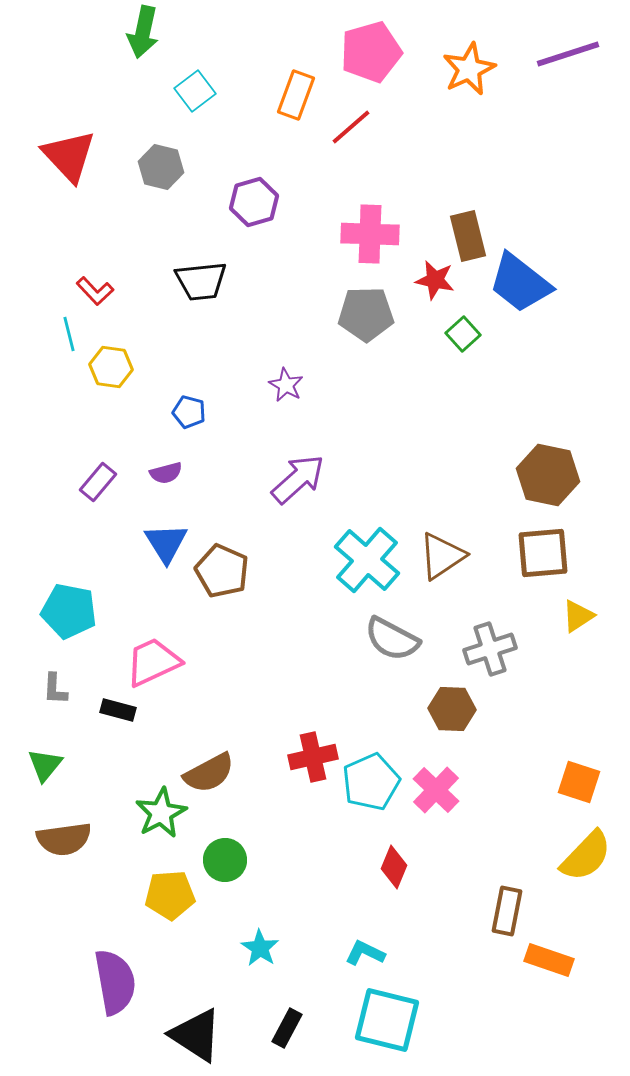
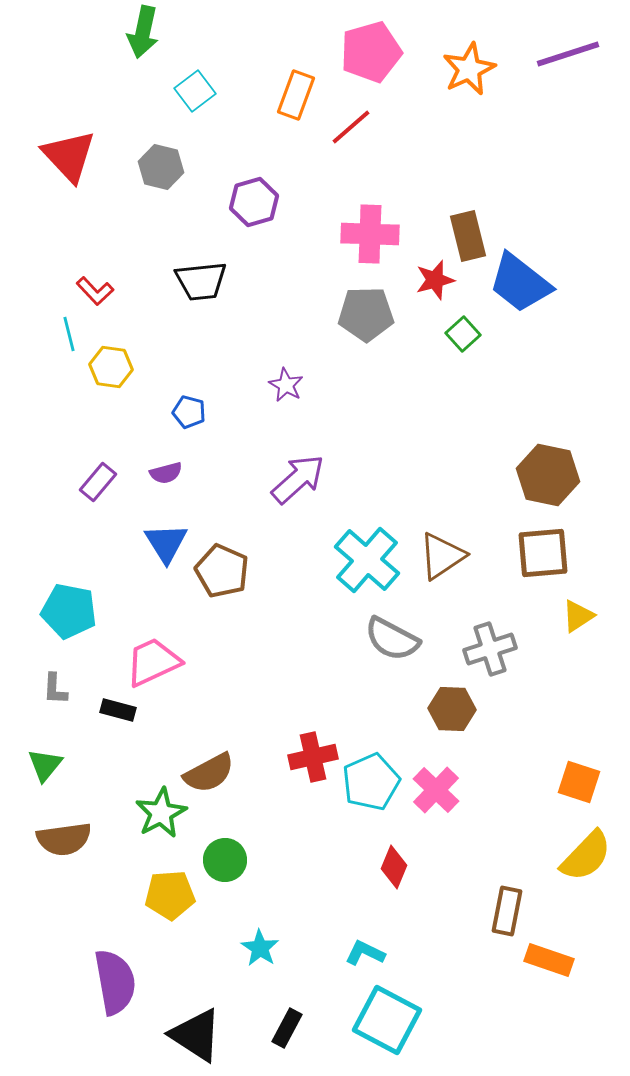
red star at (435, 280): rotated 27 degrees counterclockwise
cyan square at (387, 1020): rotated 14 degrees clockwise
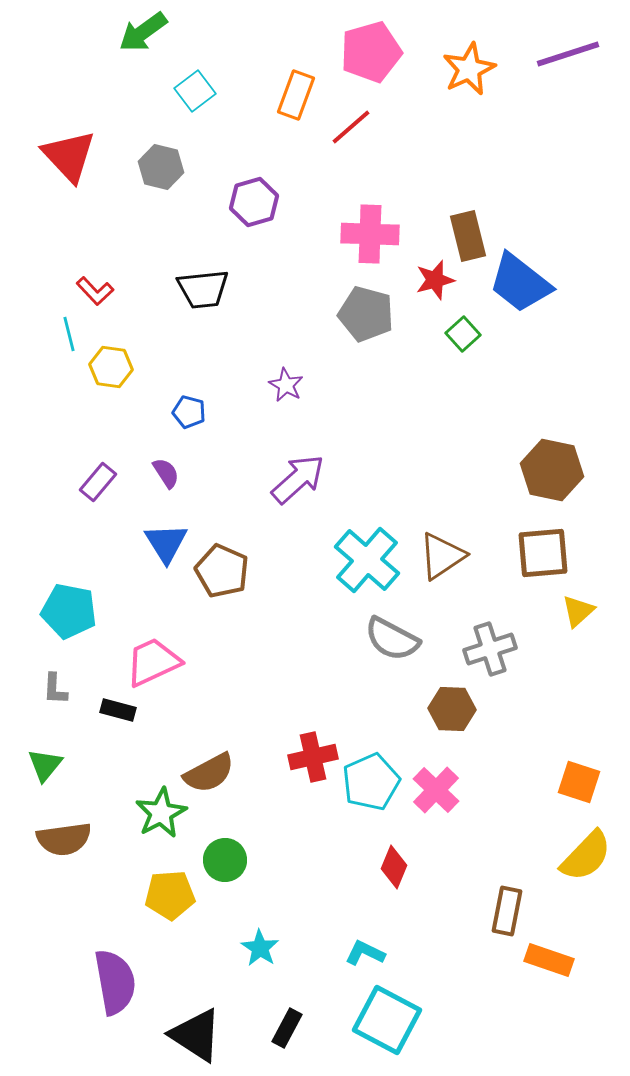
green arrow at (143, 32): rotated 42 degrees clockwise
black trapezoid at (201, 281): moved 2 px right, 8 px down
gray pentagon at (366, 314): rotated 16 degrees clockwise
purple semicircle at (166, 473): rotated 108 degrees counterclockwise
brown hexagon at (548, 475): moved 4 px right, 5 px up
yellow triangle at (578, 616): moved 5 px up; rotated 9 degrees counterclockwise
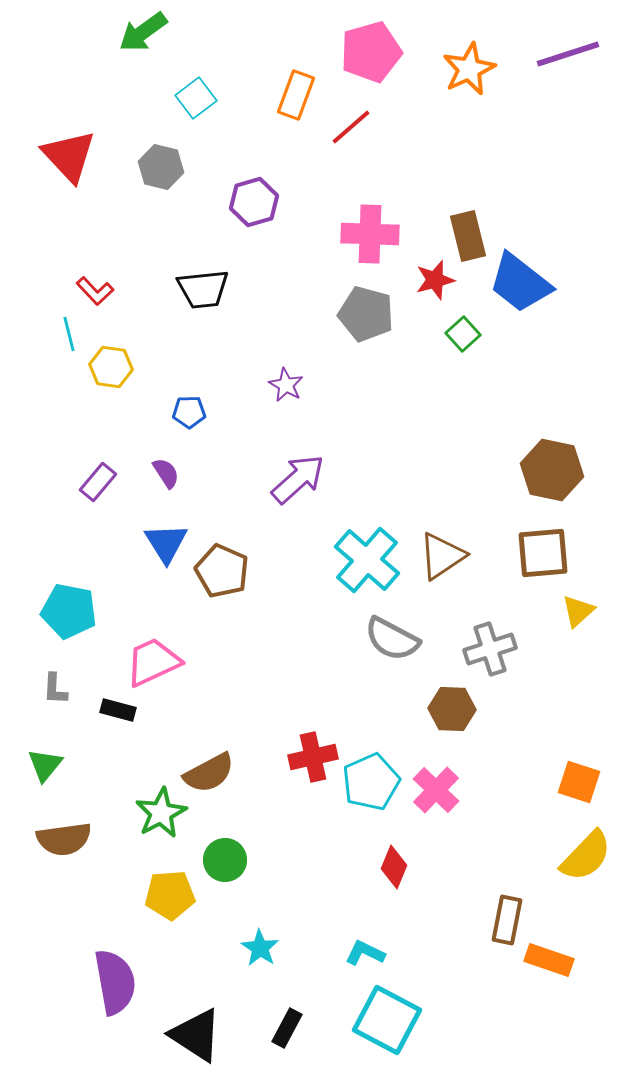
cyan square at (195, 91): moved 1 px right, 7 px down
blue pentagon at (189, 412): rotated 16 degrees counterclockwise
brown rectangle at (507, 911): moved 9 px down
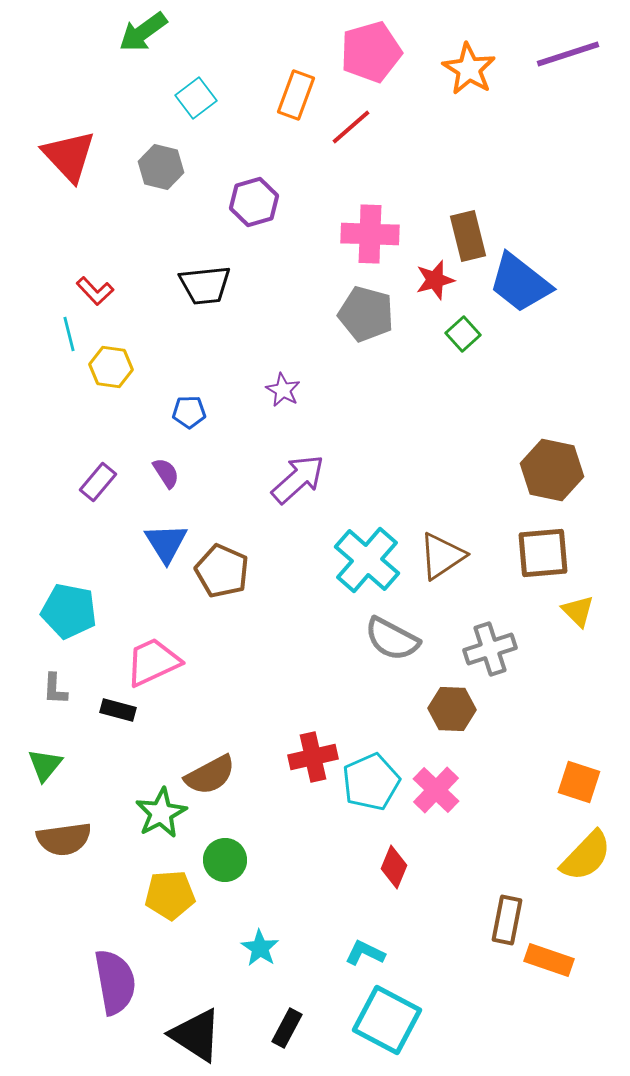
orange star at (469, 69): rotated 16 degrees counterclockwise
black trapezoid at (203, 289): moved 2 px right, 4 px up
purple star at (286, 385): moved 3 px left, 5 px down
yellow triangle at (578, 611): rotated 33 degrees counterclockwise
brown semicircle at (209, 773): moved 1 px right, 2 px down
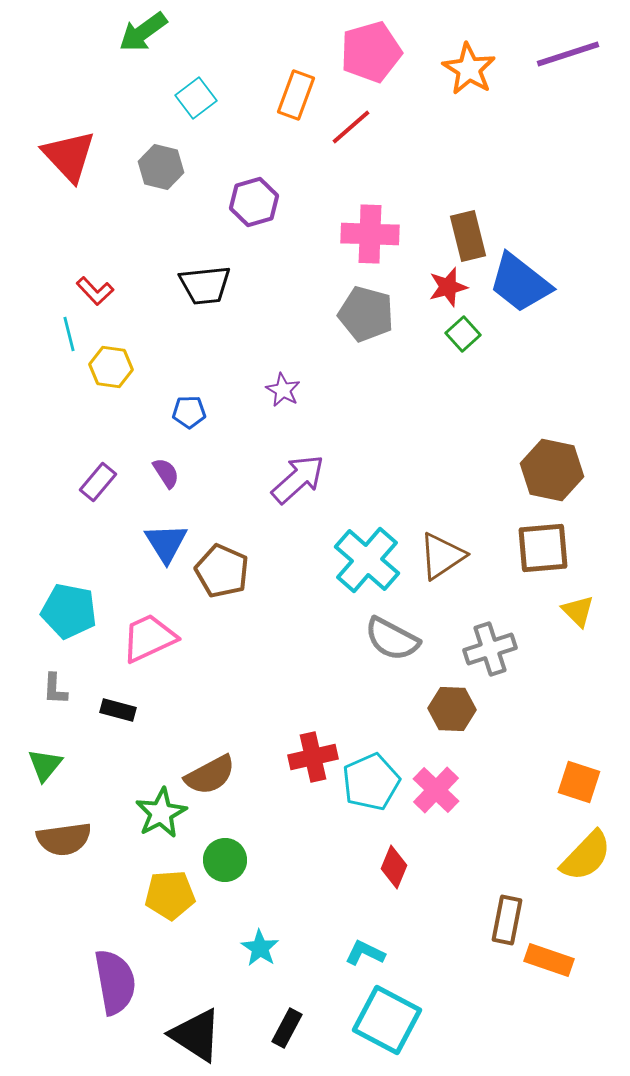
red star at (435, 280): moved 13 px right, 7 px down
brown square at (543, 553): moved 5 px up
pink trapezoid at (153, 662): moved 4 px left, 24 px up
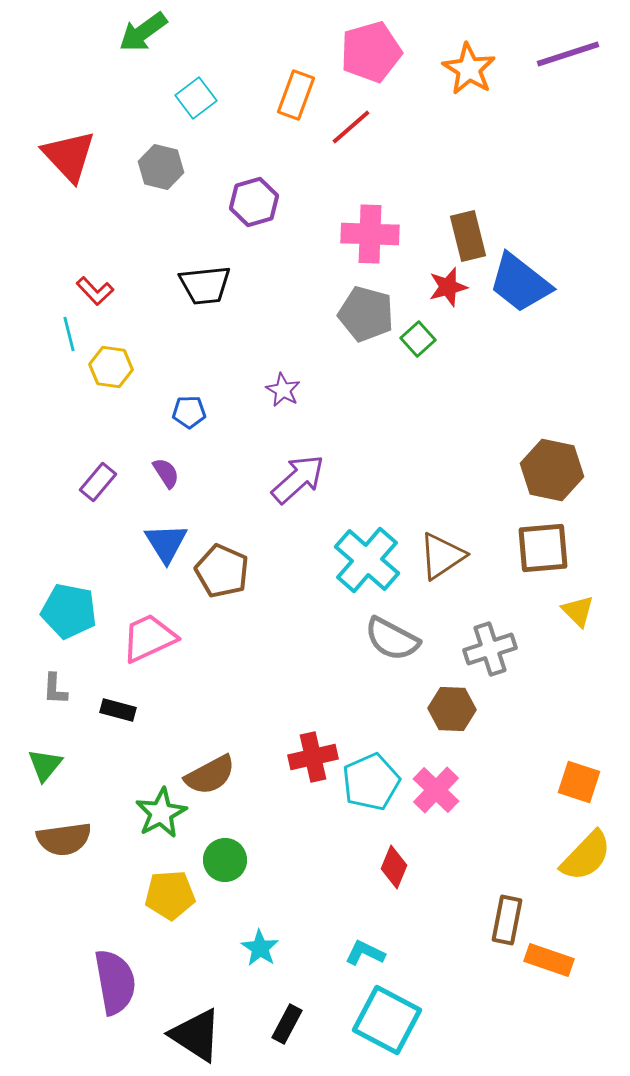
green square at (463, 334): moved 45 px left, 5 px down
black rectangle at (287, 1028): moved 4 px up
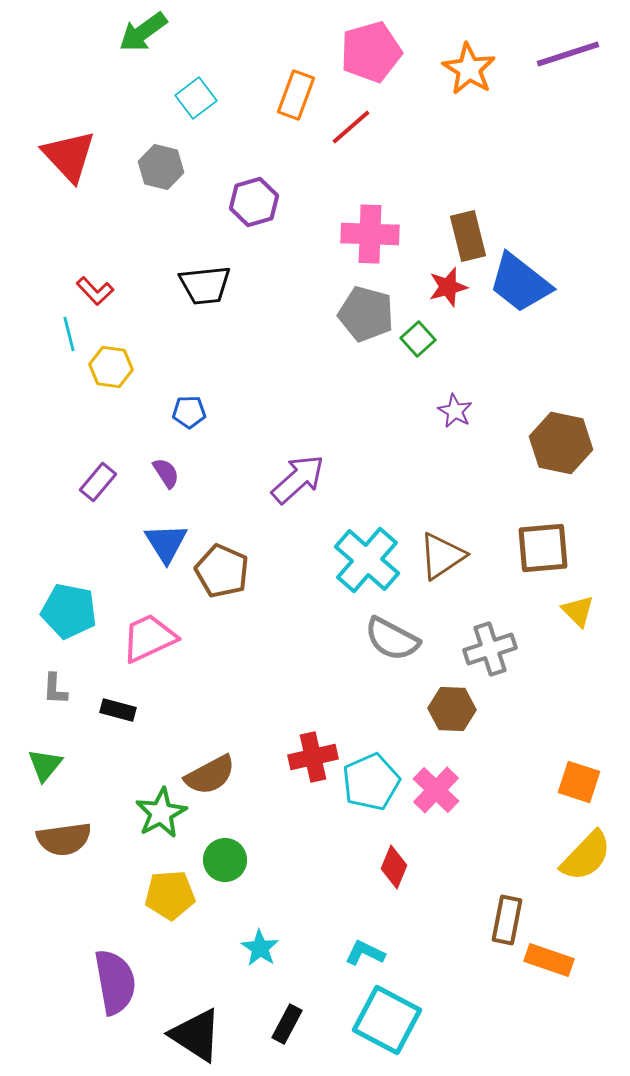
purple star at (283, 390): moved 172 px right, 21 px down
brown hexagon at (552, 470): moved 9 px right, 27 px up
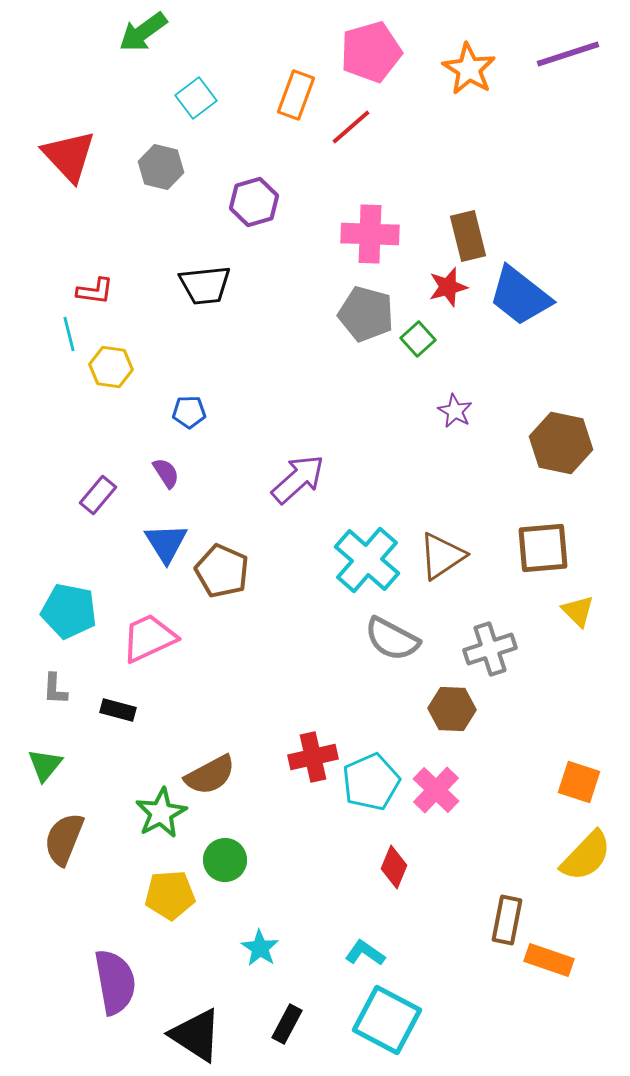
blue trapezoid at (520, 283): moved 13 px down
red L-shape at (95, 291): rotated 39 degrees counterclockwise
purple rectangle at (98, 482): moved 13 px down
brown semicircle at (64, 839): rotated 120 degrees clockwise
cyan L-shape at (365, 953): rotated 9 degrees clockwise
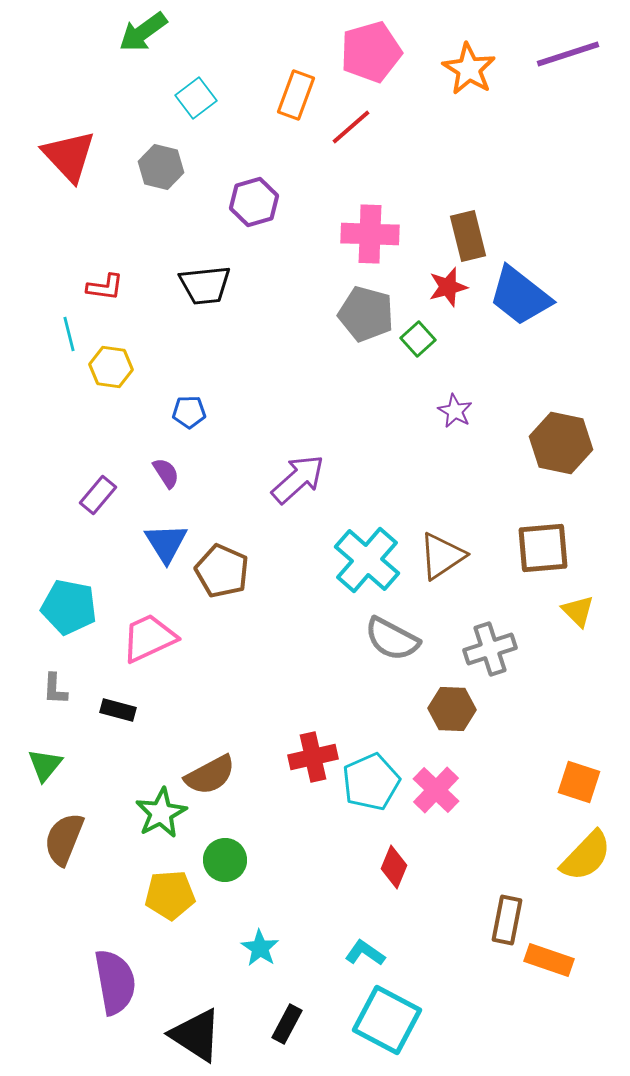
red L-shape at (95, 291): moved 10 px right, 4 px up
cyan pentagon at (69, 611): moved 4 px up
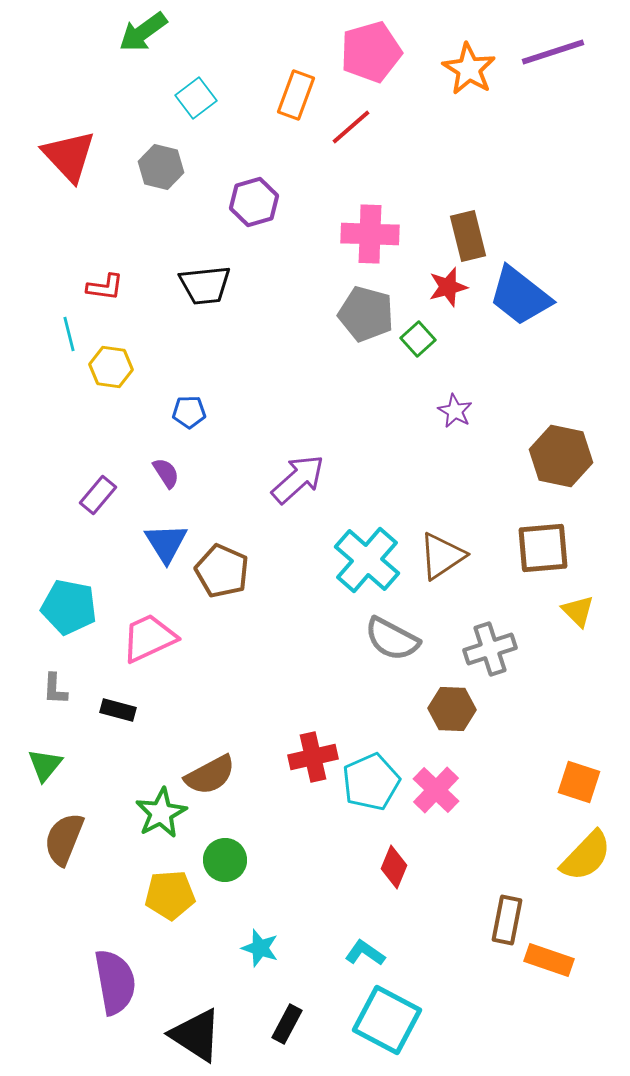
purple line at (568, 54): moved 15 px left, 2 px up
brown hexagon at (561, 443): moved 13 px down
cyan star at (260, 948): rotated 15 degrees counterclockwise
